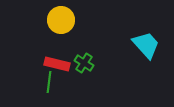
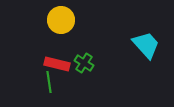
green line: rotated 15 degrees counterclockwise
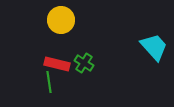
cyan trapezoid: moved 8 px right, 2 px down
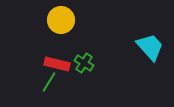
cyan trapezoid: moved 4 px left
green line: rotated 40 degrees clockwise
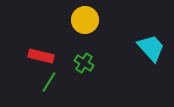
yellow circle: moved 24 px right
cyan trapezoid: moved 1 px right, 1 px down
red rectangle: moved 16 px left, 8 px up
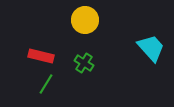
green line: moved 3 px left, 2 px down
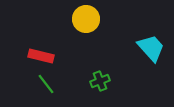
yellow circle: moved 1 px right, 1 px up
green cross: moved 16 px right, 18 px down; rotated 36 degrees clockwise
green line: rotated 70 degrees counterclockwise
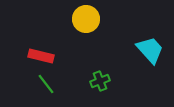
cyan trapezoid: moved 1 px left, 2 px down
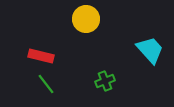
green cross: moved 5 px right
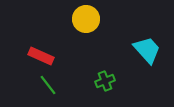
cyan trapezoid: moved 3 px left
red rectangle: rotated 10 degrees clockwise
green line: moved 2 px right, 1 px down
